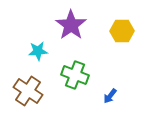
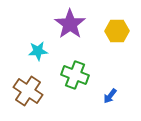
purple star: moved 1 px left, 1 px up
yellow hexagon: moved 5 px left
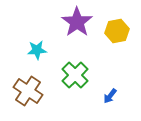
purple star: moved 7 px right, 2 px up
yellow hexagon: rotated 10 degrees counterclockwise
cyan star: moved 1 px left, 1 px up
green cross: rotated 24 degrees clockwise
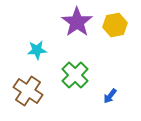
yellow hexagon: moved 2 px left, 6 px up
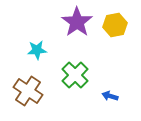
blue arrow: rotated 70 degrees clockwise
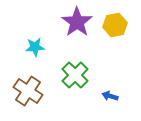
cyan star: moved 2 px left, 3 px up
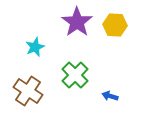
yellow hexagon: rotated 15 degrees clockwise
cyan star: rotated 18 degrees counterclockwise
